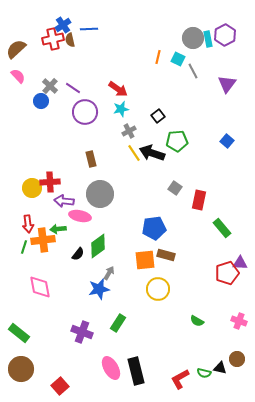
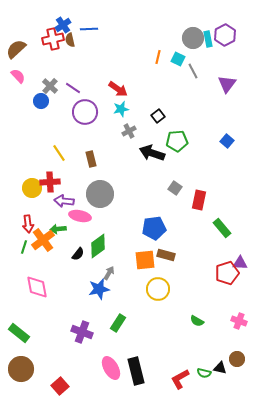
yellow line at (134, 153): moved 75 px left
orange cross at (43, 240): rotated 30 degrees counterclockwise
pink diamond at (40, 287): moved 3 px left
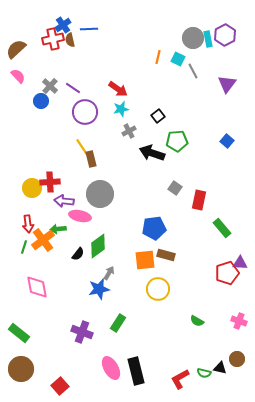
yellow line at (59, 153): moved 23 px right, 6 px up
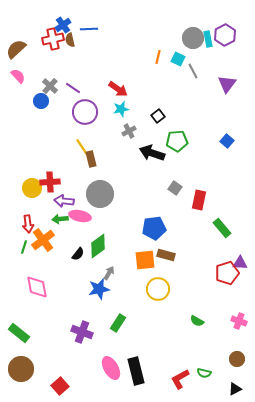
green arrow at (58, 229): moved 2 px right, 10 px up
black triangle at (220, 368): moved 15 px right, 21 px down; rotated 40 degrees counterclockwise
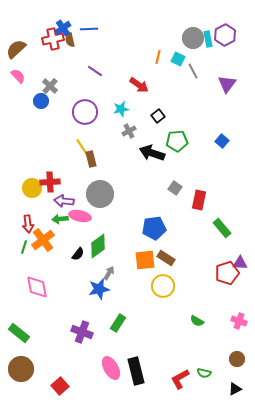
blue cross at (63, 25): moved 3 px down
purple line at (73, 88): moved 22 px right, 17 px up
red arrow at (118, 89): moved 21 px right, 4 px up
blue square at (227, 141): moved 5 px left
brown rectangle at (166, 255): moved 3 px down; rotated 18 degrees clockwise
yellow circle at (158, 289): moved 5 px right, 3 px up
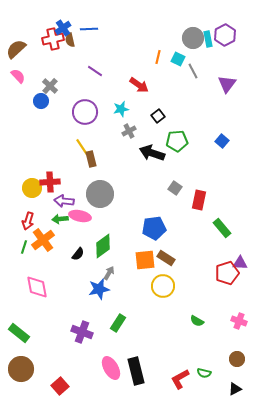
red arrow at (28, 224): moved 3 px up; rotated 24 degrees clockwise
green diamond at (98, 246): moved 5 px right
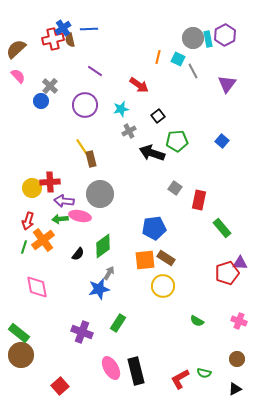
purple circle at (85, 112): moved 7 px up
brown circle at (21, 369): moved 14 px up
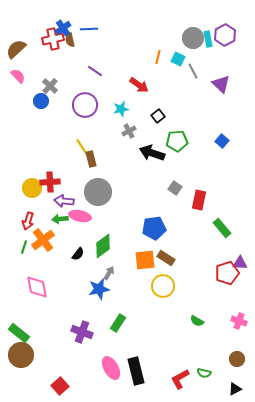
purple triangle at (227, 84): moved 6 px left; rotated 24 degrees counterclockwise
gray circle at (100, 194): moved 2 px left, 2 px up
